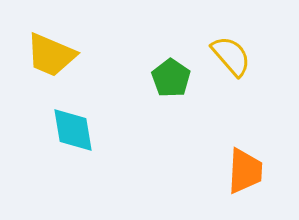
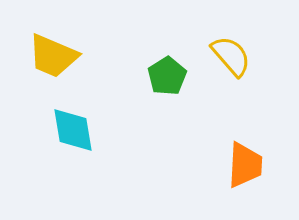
yellow trapezoid: moved 2 px right, 1 px down
green pentagon: moved 4 px left, 2 px up; rotated 6 degrees clockwise
orange trapezoid: moved 6 px up
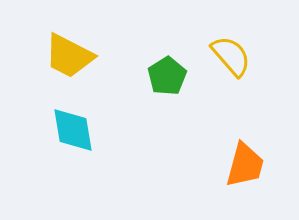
yellow trapezoid: moved 16 px right; rotated 4 degrees clockwise
orange trapezoid: rotated 12 degrees clockwise
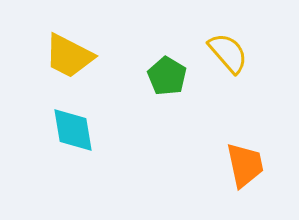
yellow semicircle: moved 3 px left, 3 px up
green pentagon: rotated 9 degrees counterclockwise
orange trapezoid: rotated 27 degrees counterclockwise
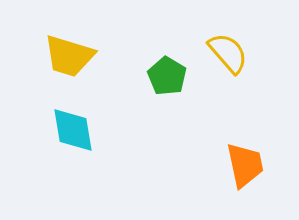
yellow trapezoid: rotated 10 degrees counterclockwise
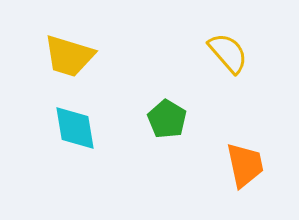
green pentagon: moved 43 px down
cyan diamond: moved 2 px right, 2 px up
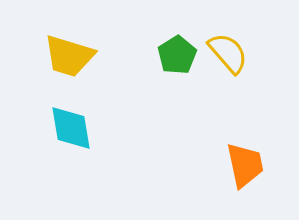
green pentagon: moved 10 px right, 64 px up; rotated 9 degrees clockwise
cyan diamond: moved 4 px left
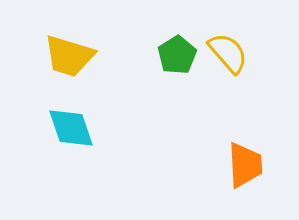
cyan diamond: rotated 9 degrees counterclockwise
orange trapezoid: rotated 9 degrees clockwise
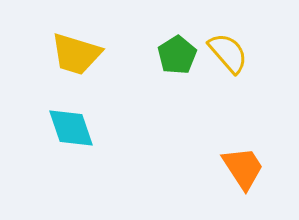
yellow trapezoid: moved 7 px right, 2 px up
orange trapezoid: moved 2 px left, 3 px down; rotated 30 degrees counterclockwise
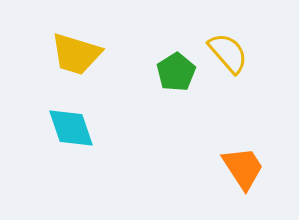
green pentagon: moved 1 px left, 17 px down
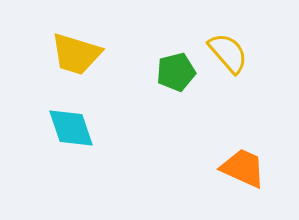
green pentagon: rotated 18 degrees clockwise
orange trapezoid: rotated 33 degrees counterclockwise
